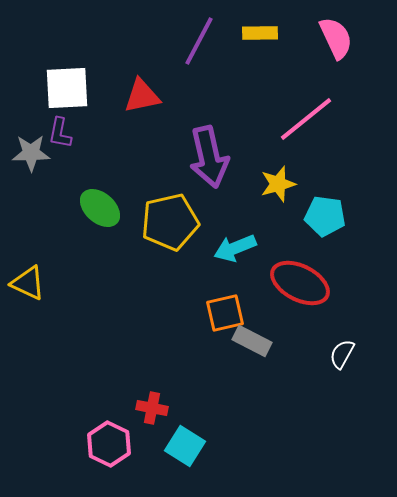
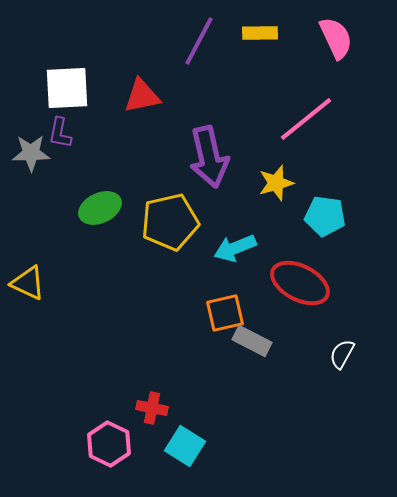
yellow star: moved 2 px left, 1 px up
green ellipse: rotated 66 degrees counterclockwise
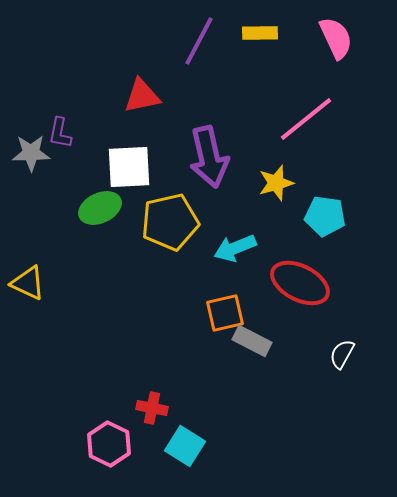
white square: moved 62 px right, 79 px down
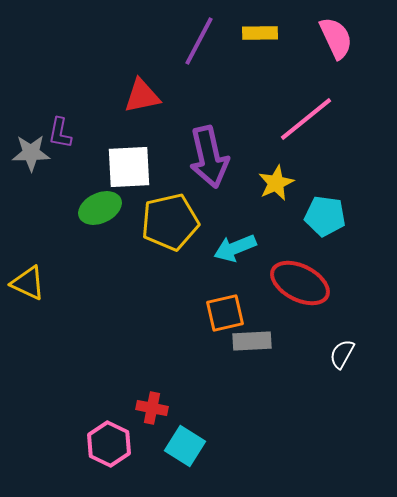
yellow star: rotated 9 degrees counterclockwise
gray rectangle: rotated 30 degrees counterclockwise
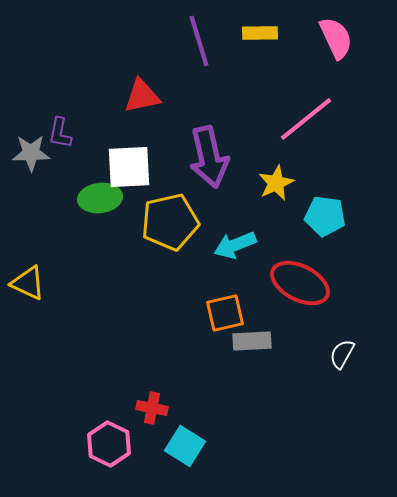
purple line: rotated 45 degrees counterclockwise
green ellipse: moved 10 px up; rotated 18 degrees clockwise
cyan arrow: moved 3 px up
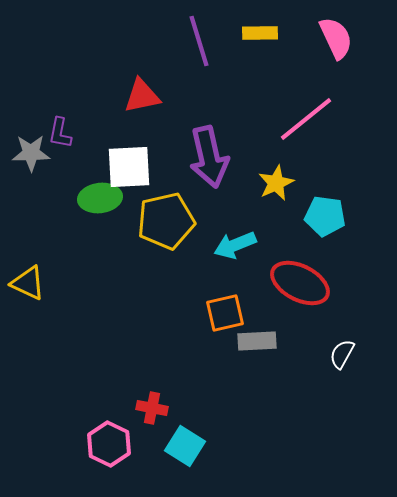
yellow pentagon: moved 4 px left, 1 px up
gray rectangle: moved 5 px right
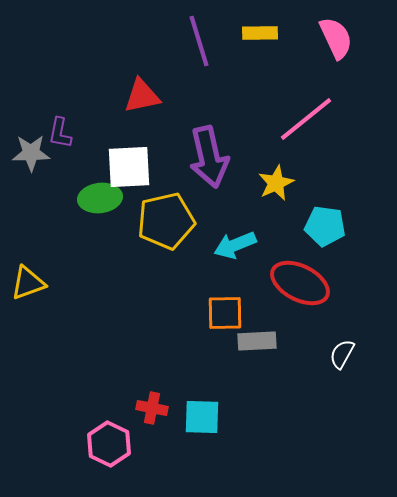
cyan pentagon: moved 10 px down
yellow triangle: rotated 45 degrees counterclockwise
orange square: rotated 12 degrees clockwise
cyan square: moved 17 px right, 29 px up; rotated 30 degrees counterclockwise
